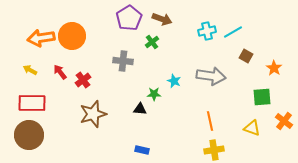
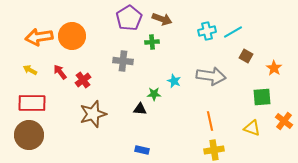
orange arrow: moved 2 px left, 1 px up
green cross: rotated 32 degrees clockwise
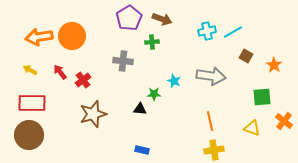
orange star: moved 3 px up
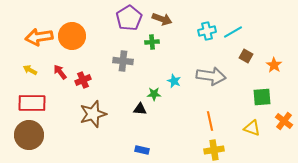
red cross: rotated 14 degrees clockwise
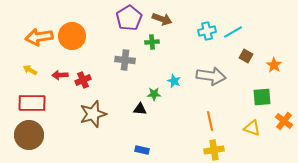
gray cross: moved 2 px right, 1 px up
red arrow: moved 3 px down; rotated 56 degrees counterclockwise
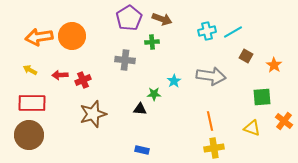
cyan star: rotated 16 degrees clockwise
yellow cross: moved 2 px up
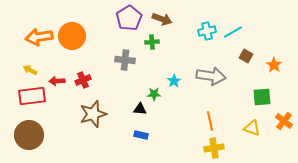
red arrow: moved 3 px left, 6 px down
red rectangle: moved 7 px up; rotated 8 degrees counterclockwise
blue rectangle: moved 1 px left, 15 px up
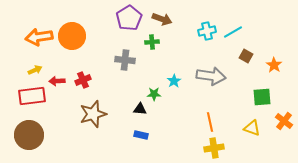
yellow arrow: moved 5 px right; rotated 128 degrees clockwise
orange line: moved 1 px down
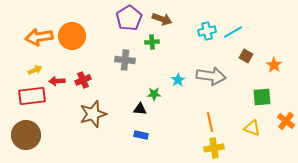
cyan star: moved 4 px right, 1 px up
orange cross: moved 2 px right
brown circle: moved 3 px left
